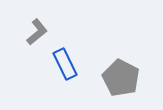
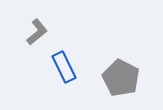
blue rectangle: moved 1 px left, 3 px down
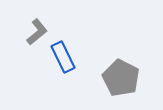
blue rectangle: moved 1 px left, 10 px up
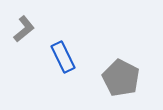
gray L-shape: moved 13 px left, 3 px up
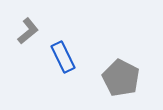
gray L-shape: moved 4 px right, 2 px down
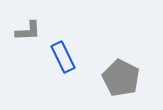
gray L-shape: rotated 36 degrees clockwise
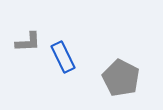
gray L-shape: moved 11 px down
